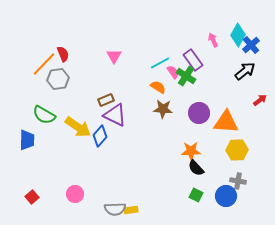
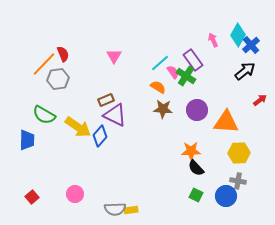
cyan line: rotated 12 degrees counterclockwise
purple circle: moved 2 px left, 3 px up
yellow hexagon: moved 2 px right, 3 px down
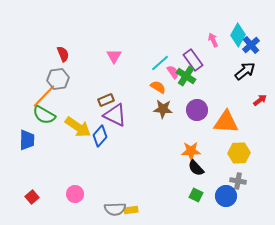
orange line: moved 32 px down
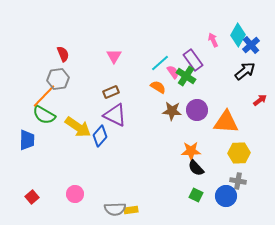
brown rectangle: moved 5 px right, 8 px up
brown star: moved 9 px right, 2 px down
